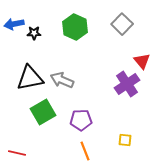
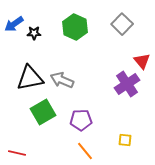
blue arrow: rotated 24 degrees counterclockwise
orange line: rotated 18 degrees counterclockwise
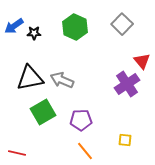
blue arrow: moved 2 px down
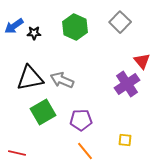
gray square: moved 2 px left, 2 px up
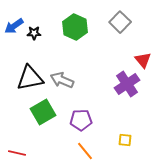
red triangle: moved 1 px right, 1 px up
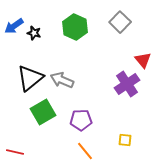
black star: rotated 16 degrees clockwise
black triangle: rotated 28 degrees counterclockwise
red line: moved 2 px left, 1 px up
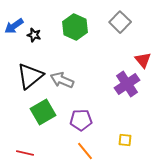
black star: moved 2 px down
black triangle: moved 2 px up
red line: moved 10 px right, 1 px down
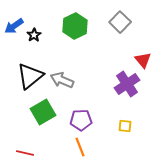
green hexagon: moved 1 px up; rotated 10 degrees clockwise
black star: rotated 24 degrees clockwise
yellow square: moved 14 px up
orange line: moved 5 px left, 4 px up; rotated 18 degrees clockwise
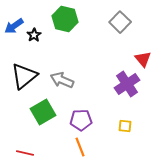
green hexagon: moved 10 px left, 7 px up; rotated 20 degrees counterclockwise
red triangle: moved 1 px up
black triangle: moved 6 px left
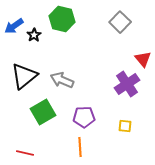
green hexagon: moved 3 px left
purple pentagon: moved 3 px right, 3 px up
orange line: rotated 18 degrees clockwise
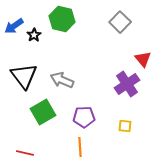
black triangle: rotated 28 degrees counterclockwise
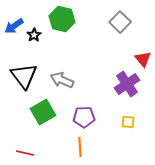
yellow square: moved 3 px right, 4 px up
